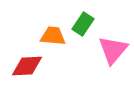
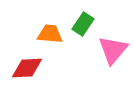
orange trapezoid: moved 3 px left, 2 px up
red diamond: moved 2 px down
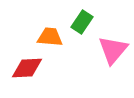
green rectangle: moved 1 px left, 2 px up
orange trapezoid: moved 3 px down
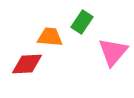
pink triangle: moved 2 px down
red diamond: moved 4 px up
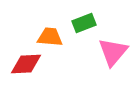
green rectangle: moved 2 px right, 1 px down; rotated 35 degrees clockwise
red diamond: moved 1 px left
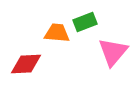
green rectangle: moved 1 px right, 1 px up
orange trapezoid: moved 7 px right, 4 px up
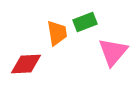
orange trapezoid: rotated 76 degrees clockwise
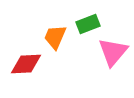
green rectangle: moved 3 px right, 2 px down
orange trapezoid: moved 2 px left, 4 px down; rotated 148 degrees counterclockwise
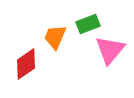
pink triangle: moved 3 px left, 2 px up
red diamond: rotated 32 degrees counterclockwise
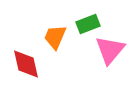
red diamond: rotated 68 degrees counterclockwise
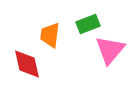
orange trapezoid: moved 5 px left, 2 px up; rotated 16 degrees counterclockwise
red diamond: moved 1 px right
